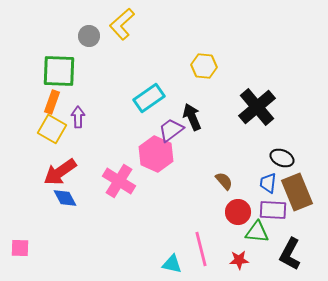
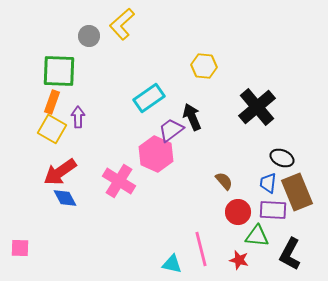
green triangle: moved 4 px down
red star: rotated 18 degrees clockwise
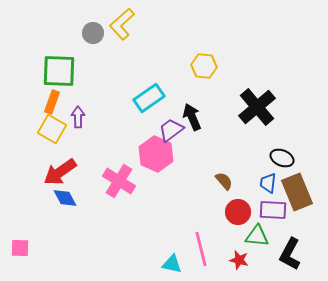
gray circle: moved 4 px right, 3 px up
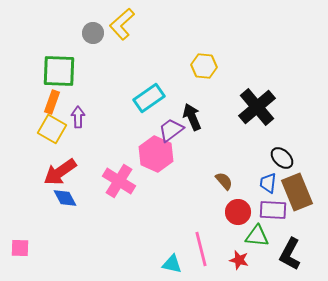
black ellipse: rotated 20 degrees clockwise
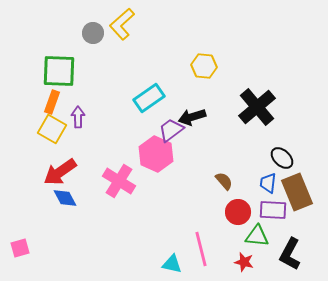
black arrow: rotated 84 degrees counterclockwise
pink square: rotated 18 degrees counterclockwise
red star: moved 5 px right, 2 px down
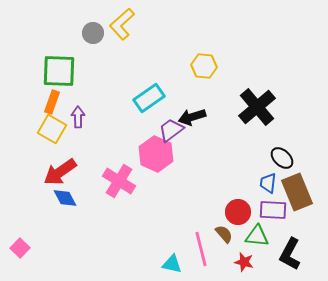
brown semicircle: moved 53 px down
pink square: rotated 30 degrees counterclockwise
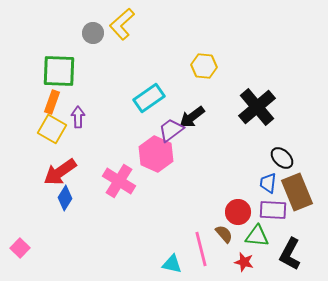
black arrow: rotated 20 degrees counterclockwise
blue diamond: rotated 60 degrees clockwise
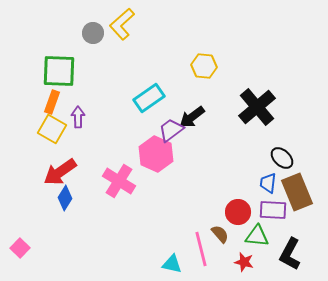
brown semicircle: moved 4 px left
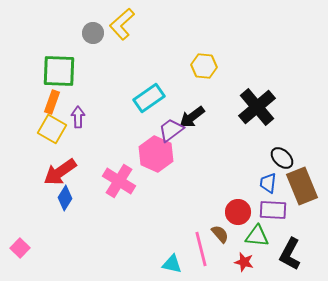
brown rectangle: moved 5 px right, 6 px up
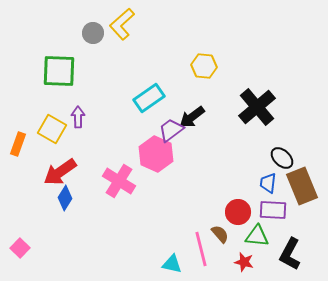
orange rectangle: moved 34 px left, 42 px down
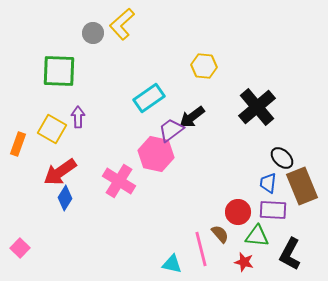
pink hexagon: rotated 12 degrees counterclockwise
